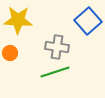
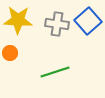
gray cross: moved 23 px up
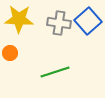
yellow star: moved 1 px right, 1 px up
gray cross: moved 2 px right, 1 px up
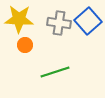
orange circle: moved 15 px right, 8 px up
